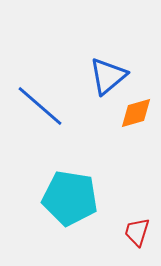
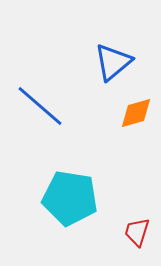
blue triangle: moved 5 px right, 14 px up
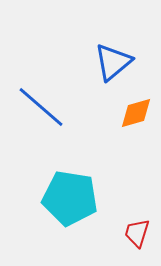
blue line: moved 1 px right, 1 px down
red trapezoid: moved 1 px down
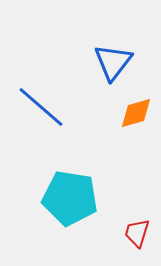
blue triangle: rotated 12 degrees counterclockwise
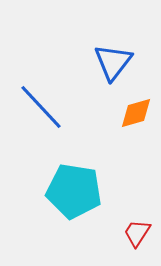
blue line: rotated 6 degrees clockwise
cyan pentagon: moved 4 px right, 7 px up
red trapezoid: rotated 16 degrees clockwise
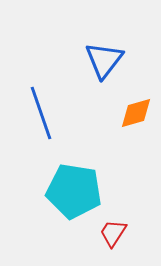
blue triangle: moved 9 px left, 2 px up
blue line: moved 6 px down; rotated 24 degrees clockwise
red trapezoid: moved 24 px left
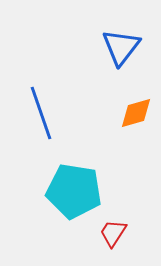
blue triangle: moved 17 px right, 13 px up
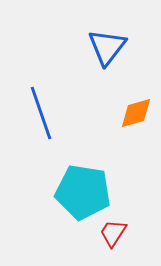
blue triangle: moved 14 px left
cyan pentagon: moved 9 px right, 1 px down
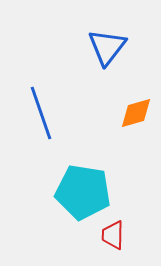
red trapezoid: moved 2 px down; rotated 32 degrees counterclockwise
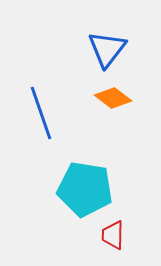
blue triangle: moved 2 px down
orange diamond: moved 23 px left, 15 px up; rotated 54 degrees clockwise
cyan pentagon: moved 2 px right, 3 px up
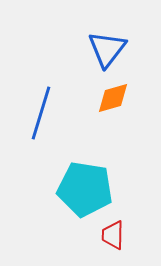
orange diamond: rotated 54 degrees counterclockwise
blue line: rotated 36 degrees clockwise
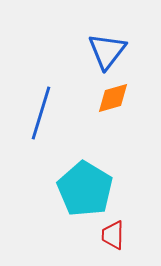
blue triangle: moved 2 px down
cyan pentagon: rotated 22 degrees clockwise
